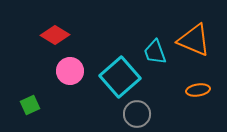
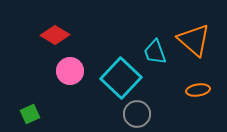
orange triangle: rotated 18 degrees clockwise
cyan square: moved 1 px right, 1 px down; rotated 6 degrees counterclockwise
green square: moved 9 px down
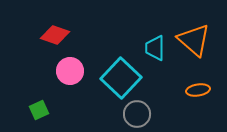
red diamond: rotated 12 degrees counterclockwise
cyan trapezoid: moved 4 px up; rotated 20 degrees clockwise
green square: moved 9 px right, 4 px up
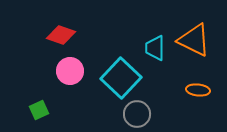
red diamond: moved 6 px right
orange triangle: rotated 15 degrees counterclockwise
orange ellipse: rotated 15 degrees clockwise
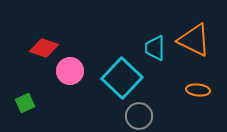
red diamond: moved 17 px left, 13 px down
cyan square: moved 1 px right
green square: moved 14 px left, 7 px up
gray circle: moved 2 px right, 2 px down
